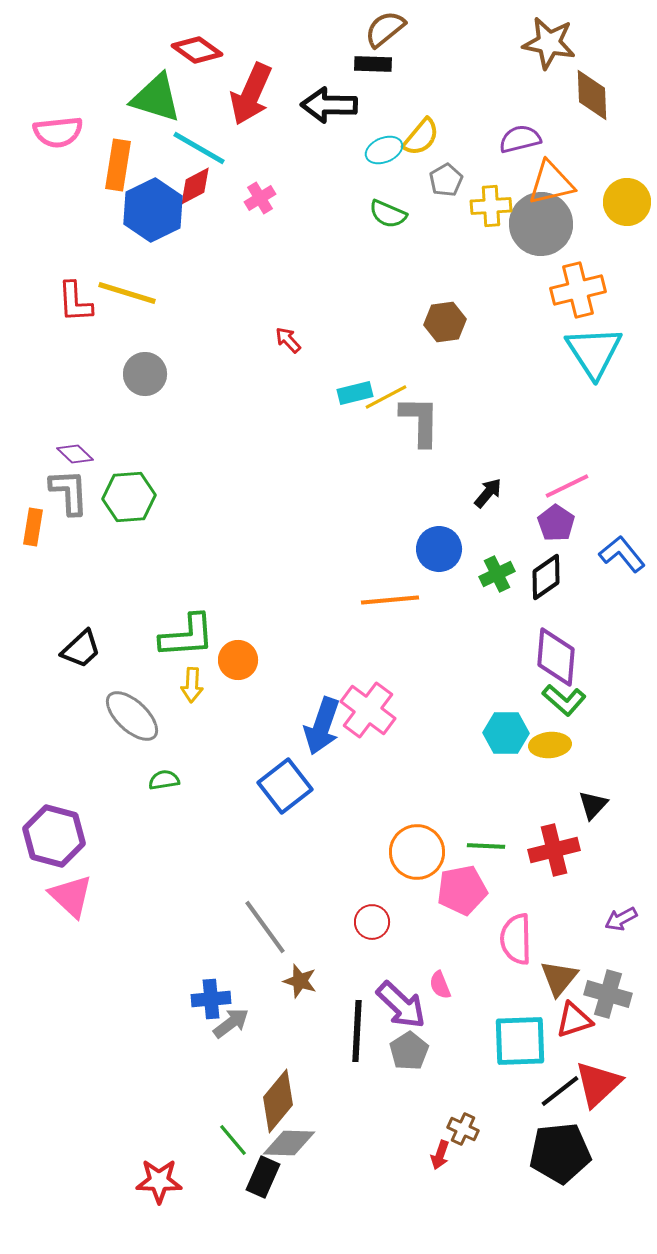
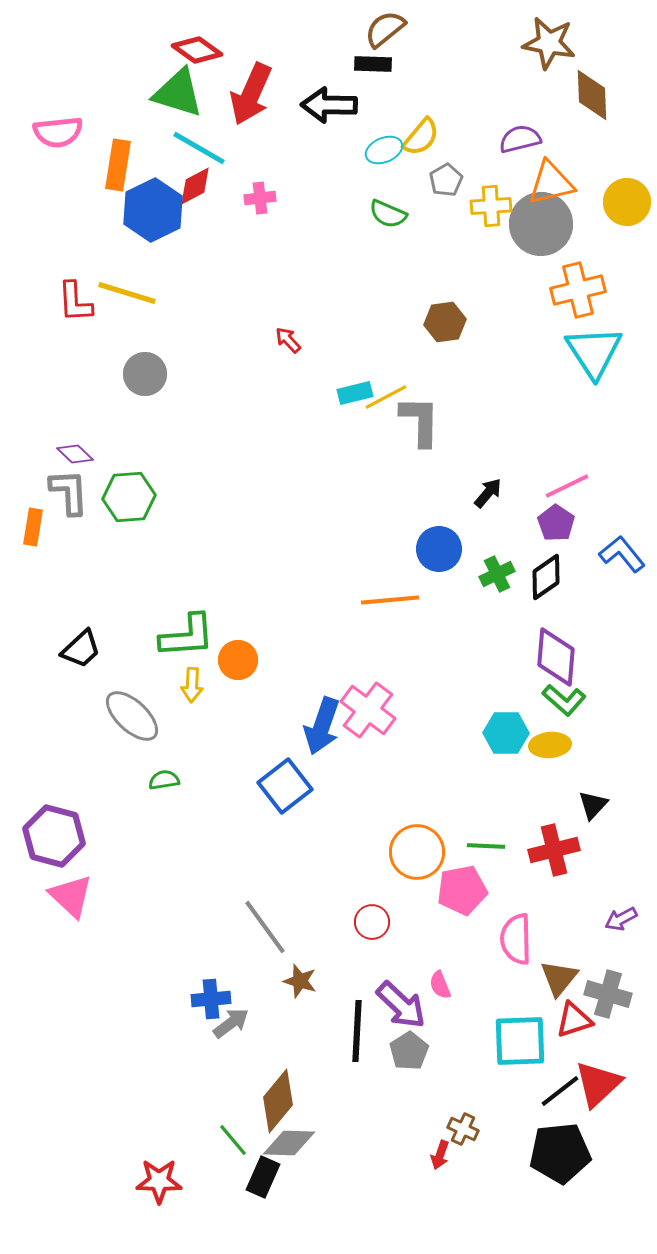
green triangle at (156, 98): moved 22 px right, 5 px up
pink cross at (260, 198): rotated 24 degrees clockwise
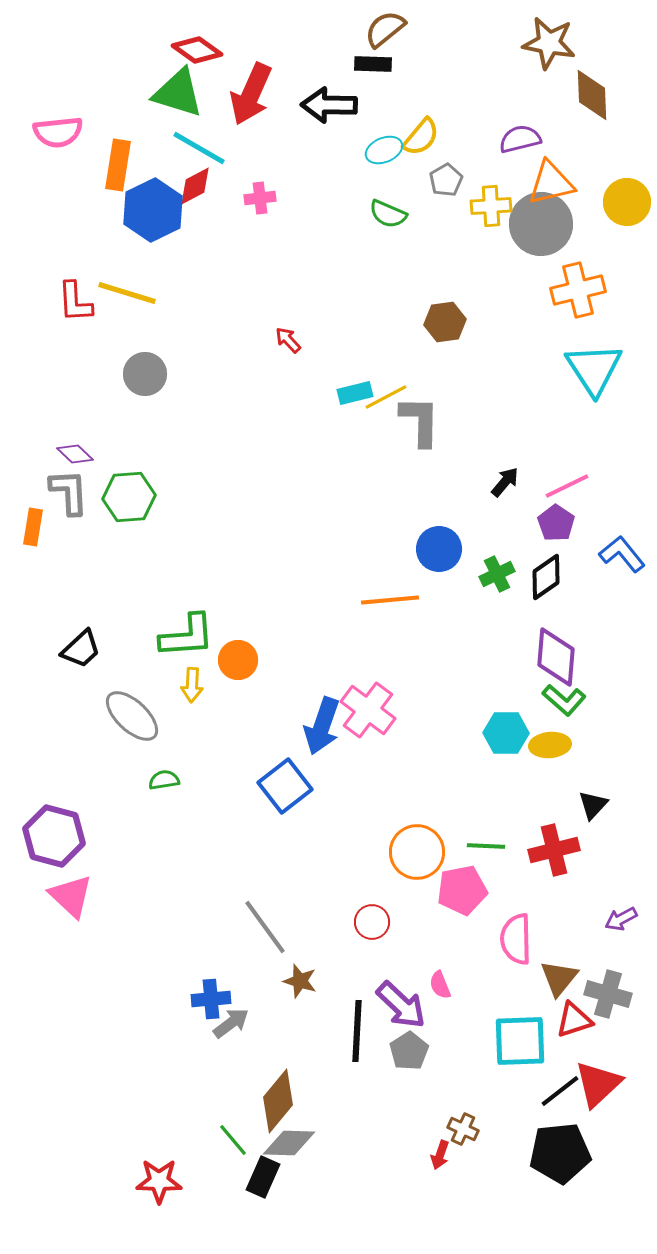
cyan triangle at (594, 352): moved 17 px down
black arrow at (488, 493): moved 17 px right, 11 px up
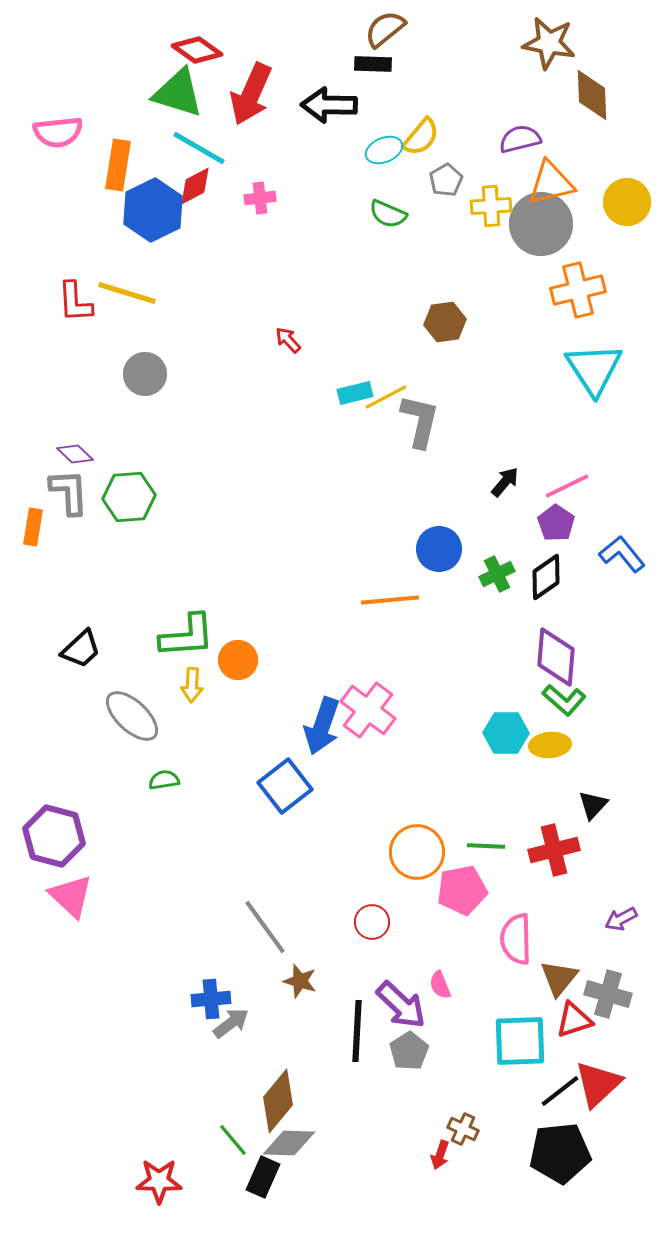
gray L-shape at (420, 421): rotated 12 degrees clockwise
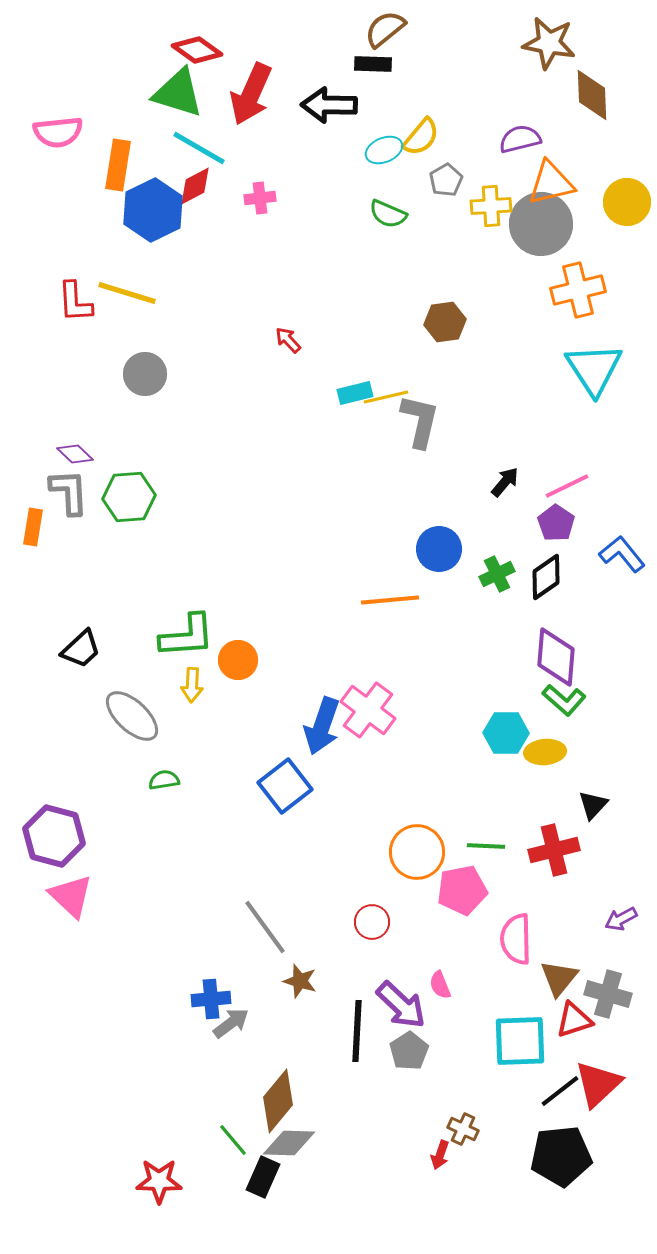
yellow line at (386, 397): rotated 15 degrees clockwise
yellow ellipse at (550, 745): moved 5 px left, 7 px down
black pentagon at (560, 1153): moved 1 px right, 3 px down
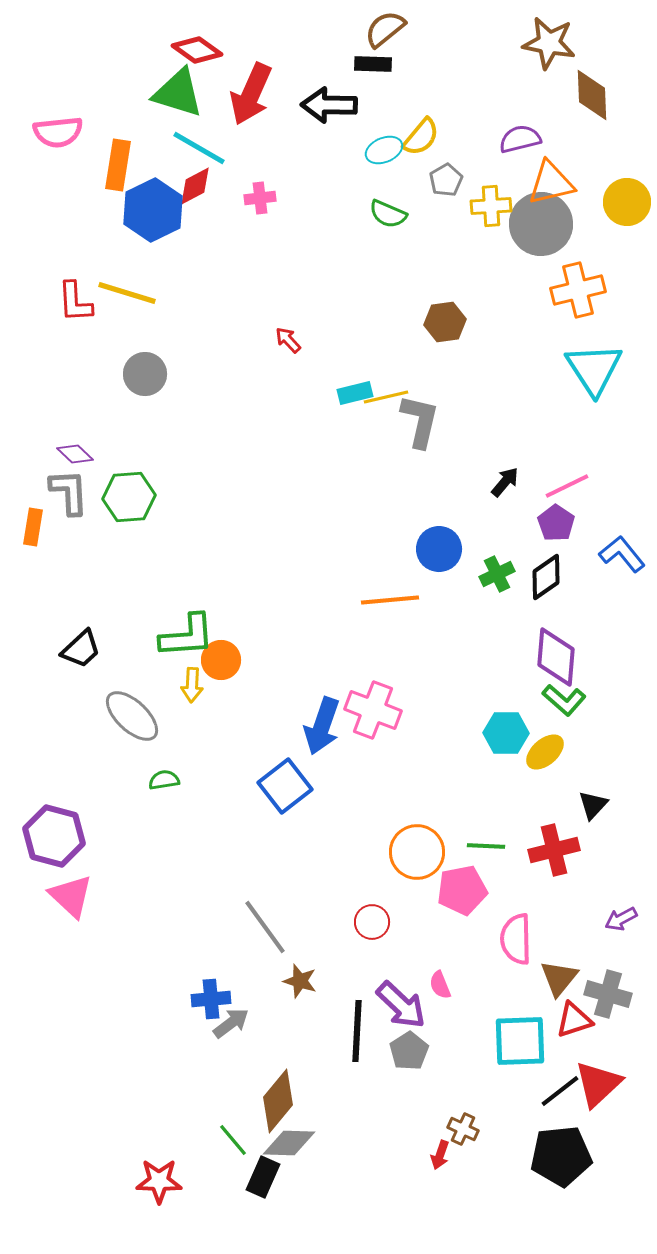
orange circle at (238, 660): moved 17 px left
pink cross at (368, 710): moved 5 px right; rotated 16 degrees counterclockwise
yellow ellipse at (545, 752): rotated 36 degrees counterclockwise
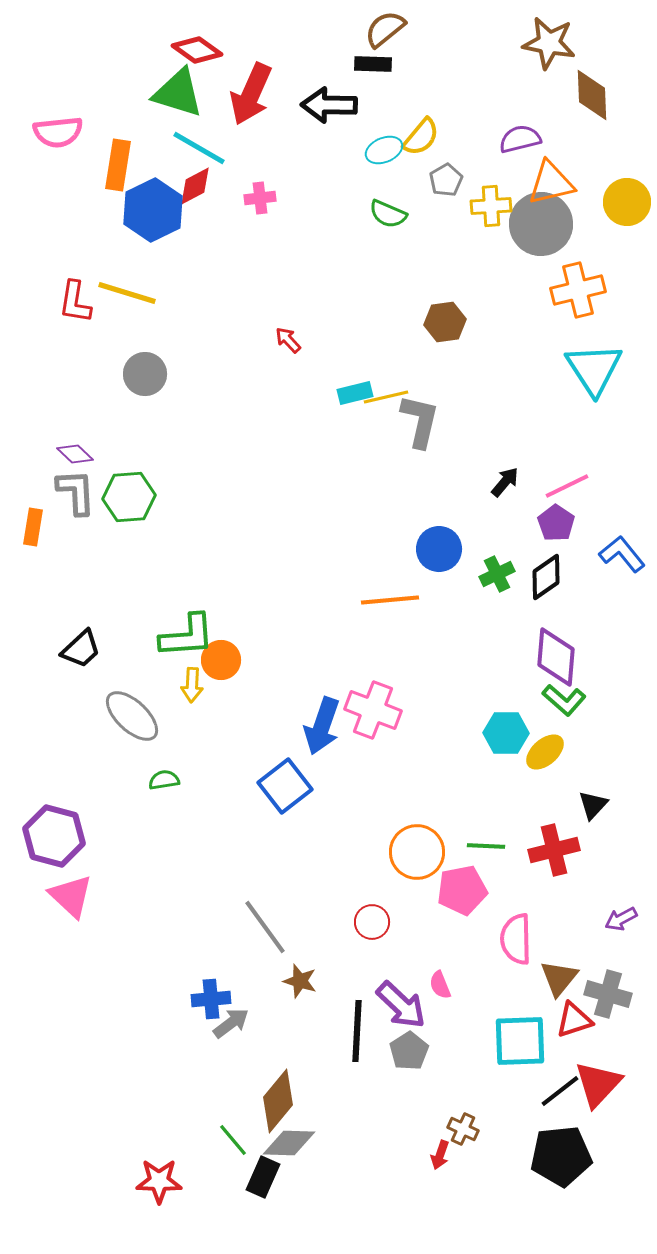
red L-shape at (75, 302): rotated 12 degrees clockwise
gray L-shape at (69, 492): moved 7 px right
red triangle at (598, 1084): rotated 4 degrees counterclockwise
